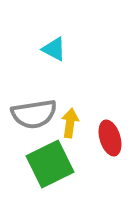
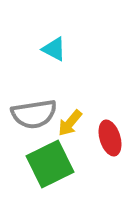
yellow arrow: rotated 148 degrees counterclockwise
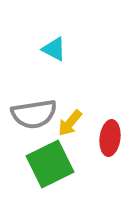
red ellipse: rotated 24 degrees clockwise
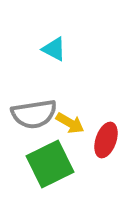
yellow arrow: rotated 100 degrees counterclockwise
red ellipse: moved 4 px left, 2 px down; rotated 12 degrees clockwise
